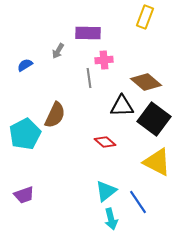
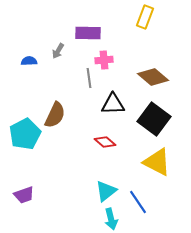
blue semicircle: moved 4 px right, 4 px up; rotated 28 degrees clockwise
brown diamond: moved 7 px right, 5 px up
black triangle: moved 9 px left, 2 px up
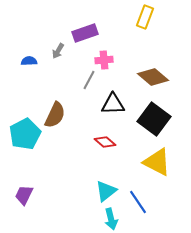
purple rectangle: moved 3 px left; rotated 20 degrees counterclockwise
gray line: moved 2 px down; rotated 36 degrees clockwise
purple trapezoid: rotated 135 degrees clockwise
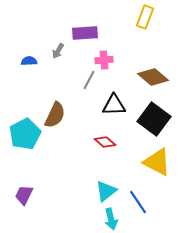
purple rectangle: rotated 15 degrees clockwise
black triangle: moved 1 px right, 1 px down
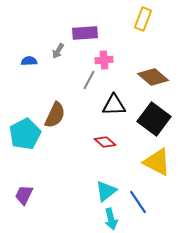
yellow rectangle: moved 2 px left, 2 px down
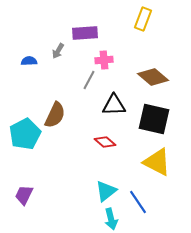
black square: rotated 24 degrees counterclockwise
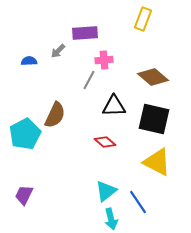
gray arrow: rotated 14 degrees clockwise
black triangle: moved 1 px down
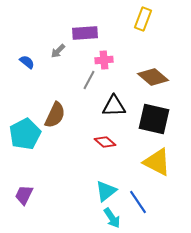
blue semicircle: moved 2 px left, 1 px down; rotated 42 degrees clockwise
cyan arrow: moved 1 px right, 1 px up; rotated 20 degrees counterclockwise
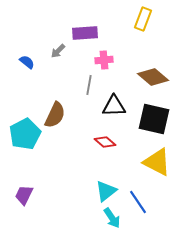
gray line: moved 5 px down; rotated 18 degrees counterclockwise
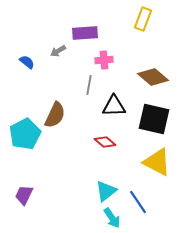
gray arrow: rotated 14 degrees clockwise
